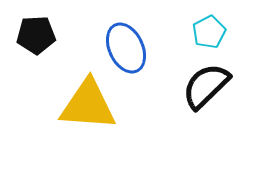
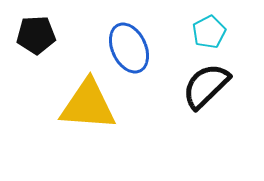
blue ellipse: moved 3 px right
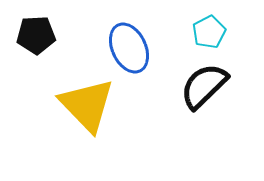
black semicircle: moved 2 px left
yellow triangle: moved 1 px left; rotated 42 degrees clockwise
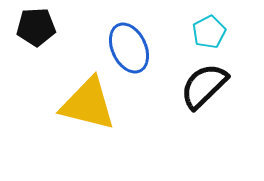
black pentagon: moved 8 px up
yellow triangle: moved 1 px right, 1 px up; rotated 32 degrees counterclockwise
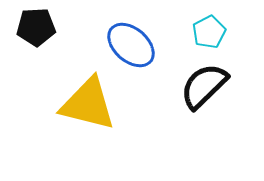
blue ellipse: moved 2 px right, 3 px up; rotated 24 degrees counterclockwise
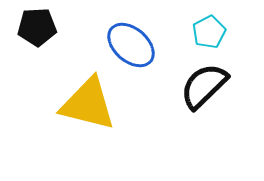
black pentagon: moved 1 px right
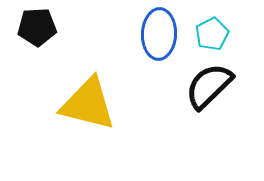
cyan pentagon: moved 3 px right, 2 px down
blue ellipse: moved 28 px right, 11 px up; rotated 51 degrees clockwise
black semicircle: moved 5 px right
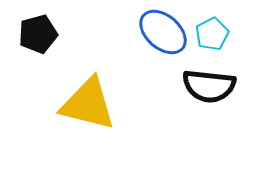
black pentagon: moved 1 px right, 7 px down; rotated 12 degrees counterclockwise
blue ellipse: moved 4 px right, 2 px up; rotated 51 degrees counterclockwise
black semicircle: rotated 130 degrees counterclockwise
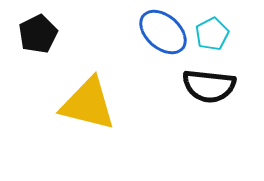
black pentagon: rotated 12 degrees counterclockwise
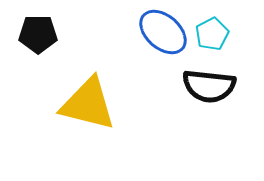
black pentagon: rotated 27 degrees clockwise
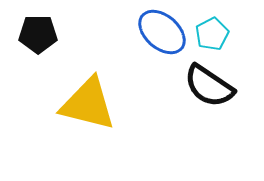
blue ellipse: moved 1 px left
black semicircle: rotated 28 degrees clockwise
